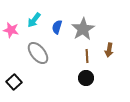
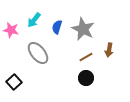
gray star: rotated 15 degrees counterclockwise
brown line: moved 1 px left, 1 px down; rotated 64 degrees clockwise
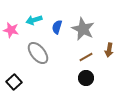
cyan arrow: rotated 35 degrees clockwise
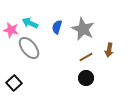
cyan arrow: moved 4 px left, 3 px down; rotated 42 degrees clockwise
gray ellipse: moved 9 px left, 5 px up
black square: moved 1 px down
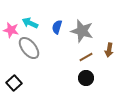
gray star: moved 1 px left, 2 px down; rotated 10 degrees counterclockwise
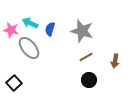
blue semicircle: moved 7 px left, 2 px down
brown arrow: moved 6 px right, 11 px down
black circle: moved 3 px right, 2 px down
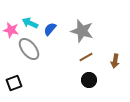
blue semicircle: rotated 24 degrees clockwise
gray ellipse: moved 1 px down
black square: rotated 21 degrees clockwise
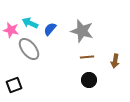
brown line: moved 1 px right; rotated 24 degrees clockwise
black square: moved 2 px down
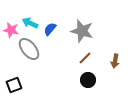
brown line: moved 2 px left, 1 px down; rotated 40 degrees counterclockwise
black circle: moved 1 px left
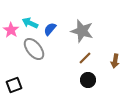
pink star: rotated 21 degrees clockwise
gray ellipse: moved 5 px right
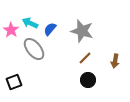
black square: moved 3 px up
